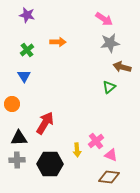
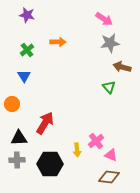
green triangle: rotated 32 degrees counterclockwise
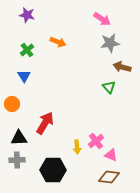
pink arrow: moved 2 px left
orange arrow: rotated 21 degrees clockwise
yellow arrow: moved 3 px up
black hexagon: moved 3 px right, 6 px down
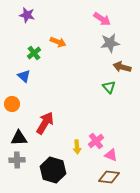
green cross: moved 7 px right, 3 px down
blue triangle: rotated 16 degrees counterclockwise
black hexagon: rotated 15 degrees clockwise
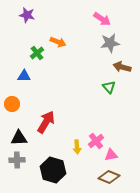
green cross: moved 3 px right
blue triangle: rotated 40 degrees counterclockwise
red arrow: moved 1 px right, 1 px up
pink triangle: rotated 32 degrees counterclockwise
brown diamond: rotated 15 degrees clockwise
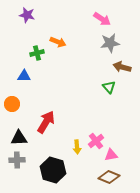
green cross: rotated 24 degrees clockwise
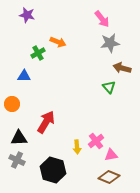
pink arrow: rotated 18 degrees clockwise
green cross: moved 1 px right; rotated 16 degrees counterclockwise
brown arrow: moved 1 px down
gray cross: rotated 28 degrees clockwise
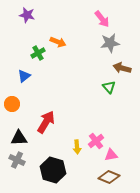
blue triangle: rotated 40 degrees counterclockwise
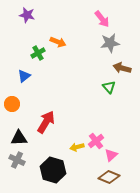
yellow arrow: rotated 80 degrees clockwise
pink triangle: rotated 32 degrees counterclockwise
